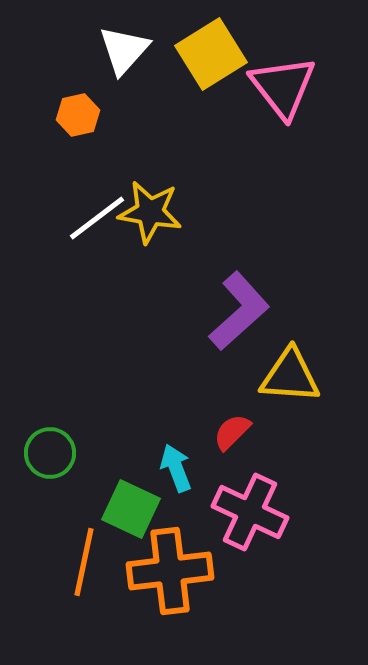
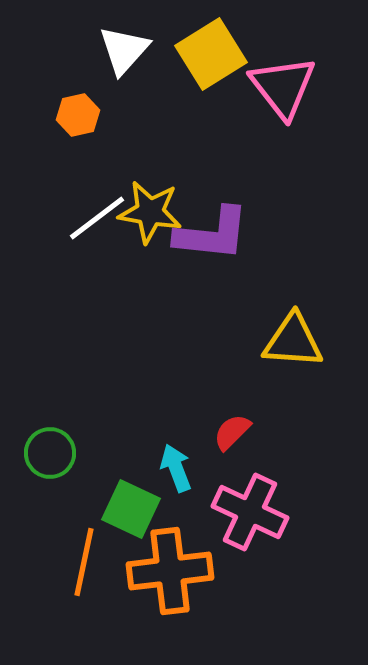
purple L-shape: moved 27 px left, 77 px up; rotated 48 degrees clockwise
yellow triangle: moved 3 px right, 35 px up
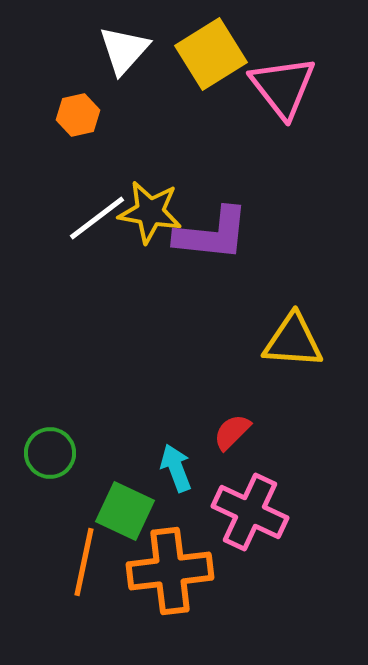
green square: moved 6 px left, 2 px down
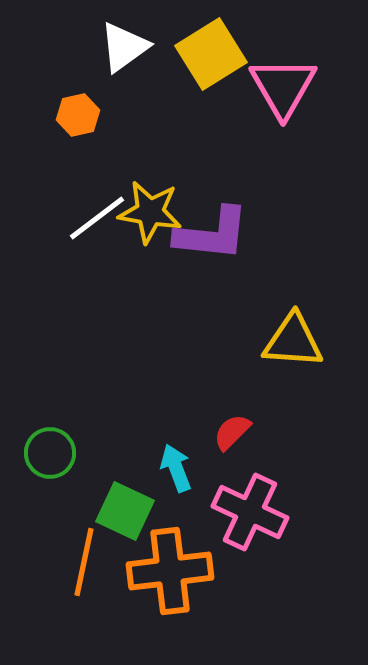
white triangle: moved 3 px up; rotated 12 degrees clockwise
pink triangle: rotated 8 degrees clockwise
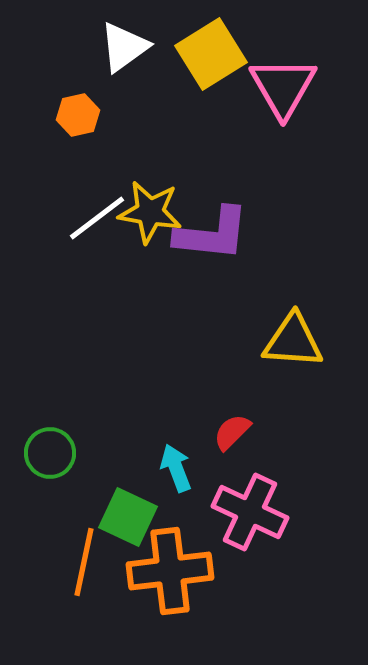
green square: moved 3 px right, 6 px down
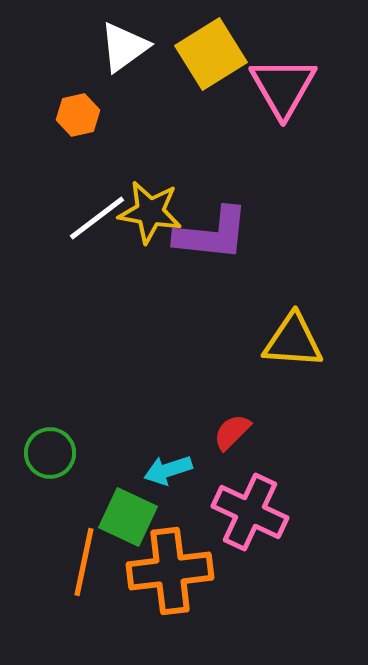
cyan arrow: moved 8 px left, 2 px down; rotated 87 degrees counterclockwise
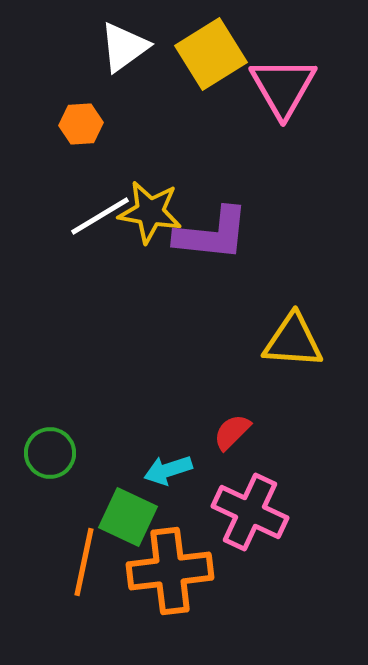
orange hexagon: moved 3 px right, 9 px down; rotated 9 degrees clockwise
white line: moved 3 px right, 2 px up; rotated 6 degrees clockwise
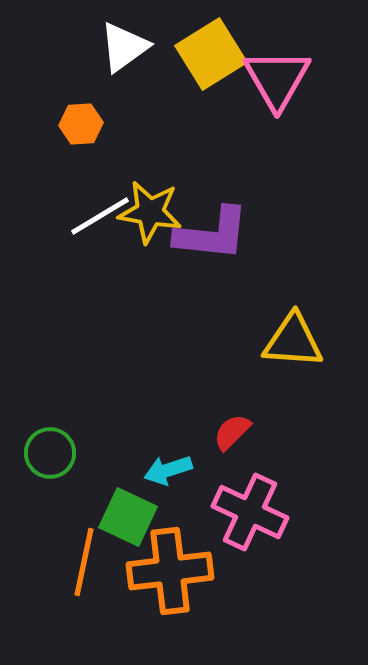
pink triangle: moved 6 px left, 8 px up
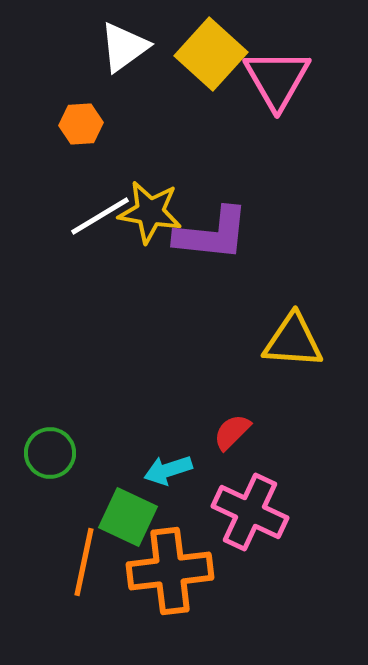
yellow square: rotated 16 degrees counterclockwise
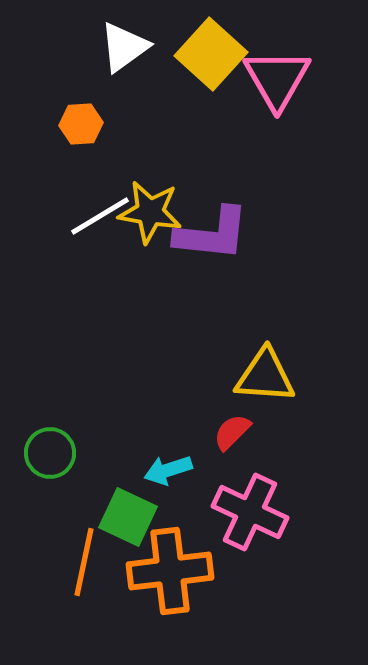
yellow triangle: moved 28 px left, 35 px down
